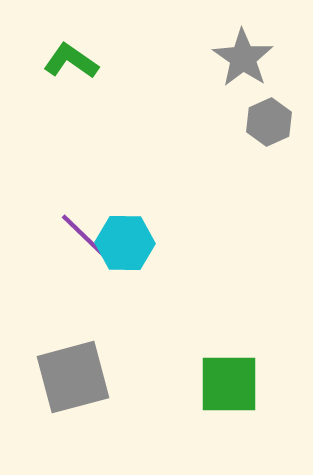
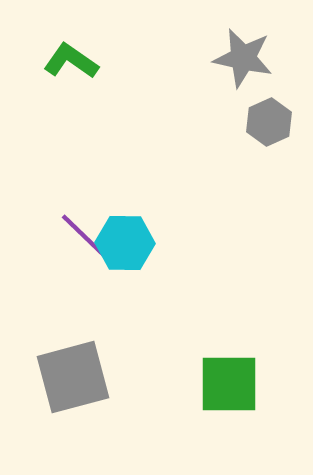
gray star: rotated 22 degrees counterclockwise
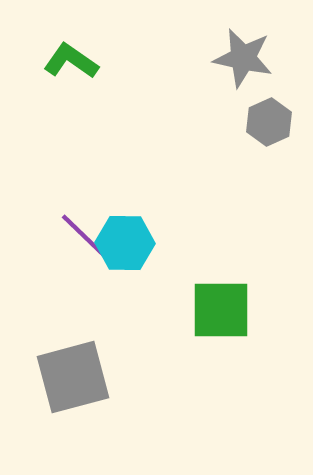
green square: moved 8 px left, 74 px up
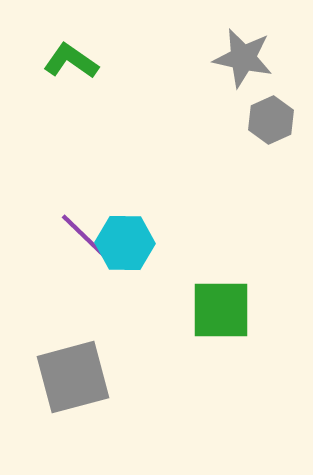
gray hexagon: moved 2 px right, 2 px up
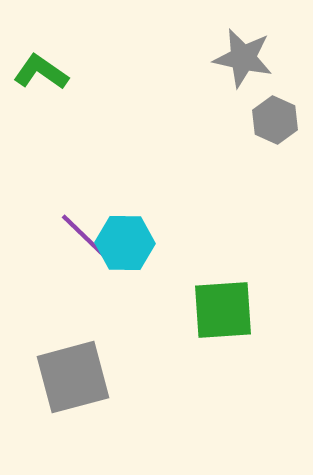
green L-shape: moved 30 px left, 11 px down
gray hexagon: moved 4 px right; rotated 12 degrees counterclockwise
green square: moved 2 px right; rotated 4 degrees counterclockwise
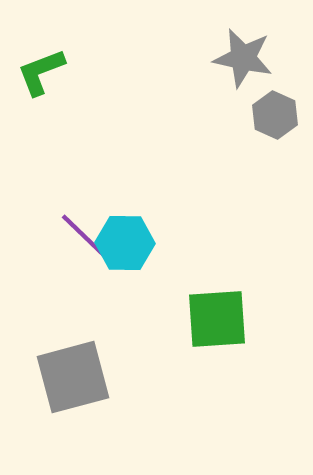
green L-shape: rotated 56 degrees counterclockwise
gray hexagon: moved 5 px up
green square: moved 6 px left, 9 px down
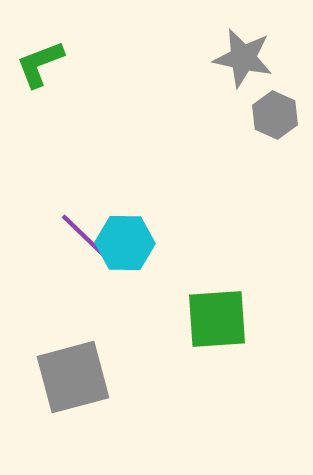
green L-shape: moved 1 px left, 8 px up
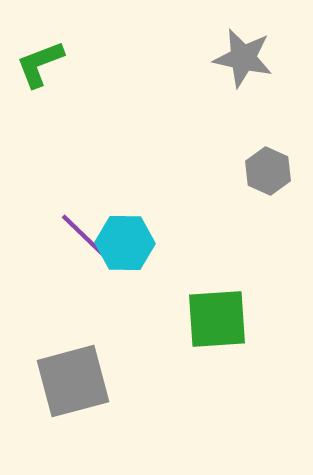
gray hexagon: moved 7 px left, 56 px down
gray square: moved 4 px down
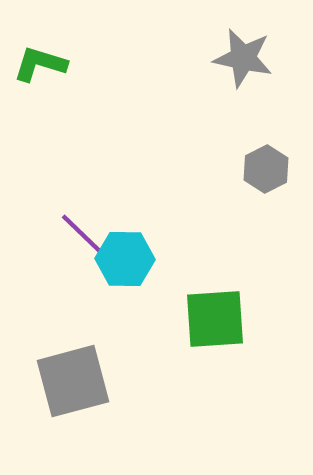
green L-shape: rotated 38 degrees clockwise
gray hexagon: moved 2 px left, 2 px up; rotated 9 degrees clockwise
cyan hexagon: moved 16 px down
green square: moved 2 px left
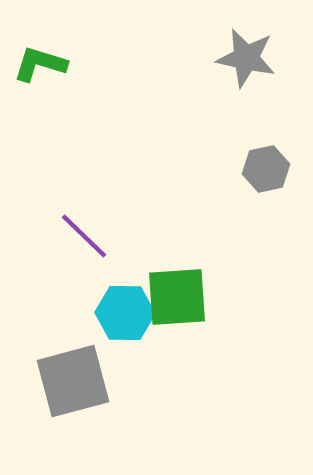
gray star: moved 3 px right
gray hexagon: rotated 15 degrees clockwise
cyan hexagon: moved 54 px down
green square: moved 38 px left, 22 px up
